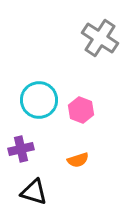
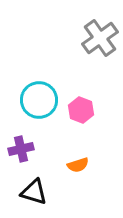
gray cross: rotated 21 degrees clockwise
orange semicircle: moved 5 px down
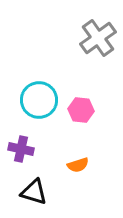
gray cross: moved 2 px left
pink hexagon: rotated 15 degrees counterclockwise
purple cross: rotated 25 degrees clockwise
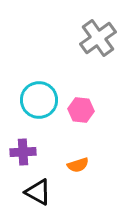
purple cross: moved 2 px right, 3 px down; rotated 15 degrees counterclockwise
black triangle: moved 4 px right; rotated 12 degrees clockwise
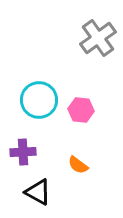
orange semicircle: rotated 55 degrees clockwise
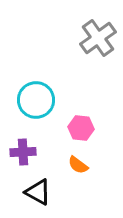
cyan circle: moved 3 px left
pink hexagon: moved 18 px down
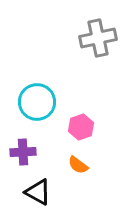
gray cross: rotated 24 degrees clockwise
cyan circle: moved 1 px right, 2 px down
pink hexagon: moved 1 px up; rotated 25 degrees counterclockwise
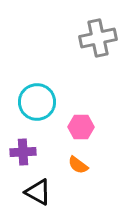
pink hexagon: rotated 20 degrees clockwise
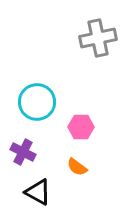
purple cross: rotated 30 degrees clockwise
orange semicircle: moved 1 px left, 2 px down
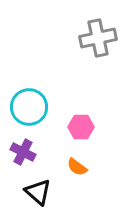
cyan circle: moved 8 px left, 5 px down
black triangle: rotated 12 degrees clockwise
